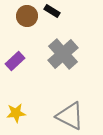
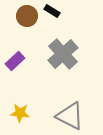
yellow star: moved 4 px right; rotated 12 degrees clockwise
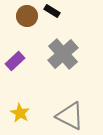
yellow star: rotated 24 degrees clockwise
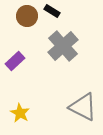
gray cross: moved 8 px up
gray triangle: moved 13 px right, 9 px up
